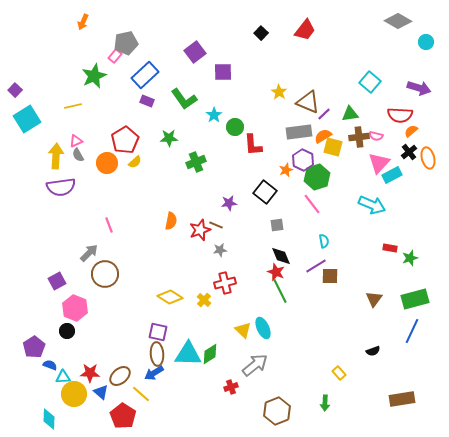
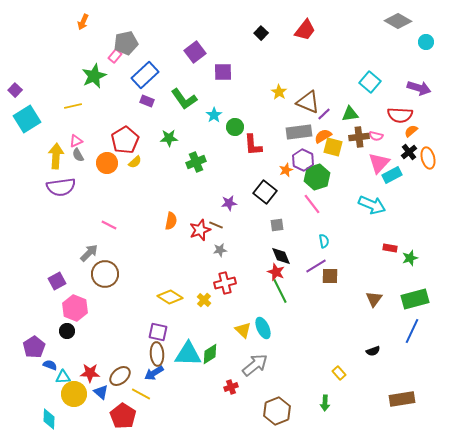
pink line at (109, 225): rotated 42 degrees counterclockwise
yellow line at (141, 394): rotated 12 degrees counterclockwise
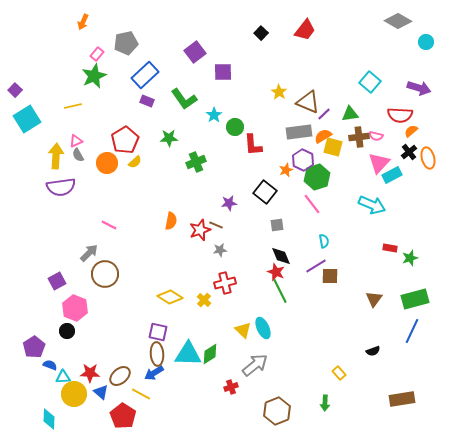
pink rectangle at (115, 56): moved 18 px left, 2 px up
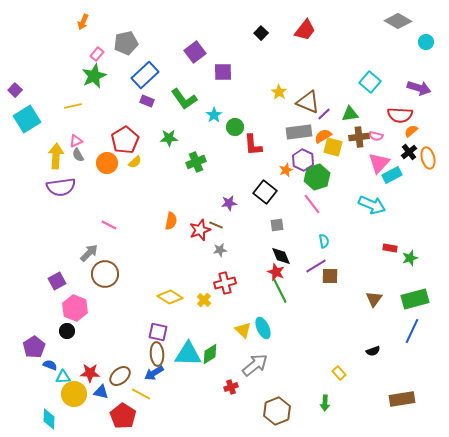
blue triangle at (101, 392): rotated 28 degrees counterclockwise
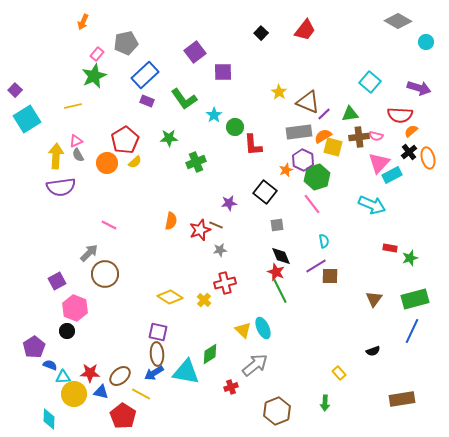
cyan triangle at (188, 354): moved 2 px left, 18 px down; rotated 8 degrees clockwise
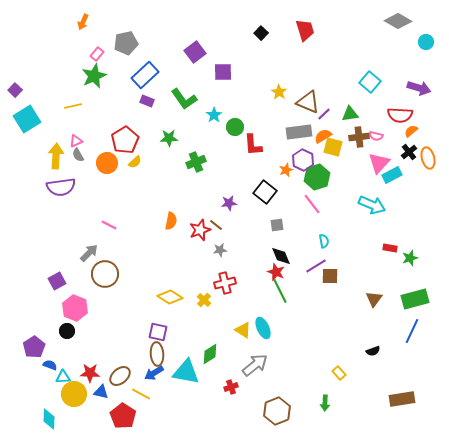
red trapezoid at (305, 30): rotated 55 degrees counterclockwise
brown line at (216, 225): rotated 16 degrees clockwise
yellow triangle at (243, 330): rotated 12 degrees counterclockwise
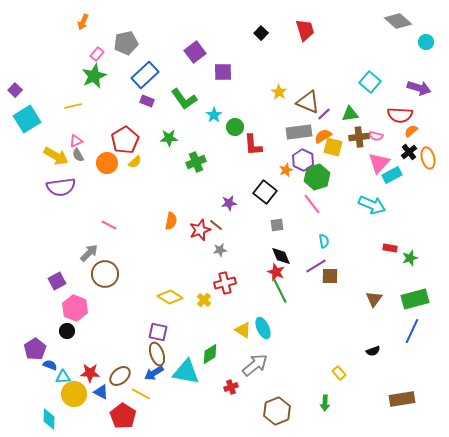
gray diamond at (398, 21): rotated 12 degrees clockwise
yellow arrow at (56, 156): rotated 115 degrees clockwise
purple pentagon at (34, 347): moved 1 px right, 2 px down
brown ellipse at (157, 354): rotated 15 degrees counterclockwise
blue triangle at (101, 392): rotated 14 degrees clockwise
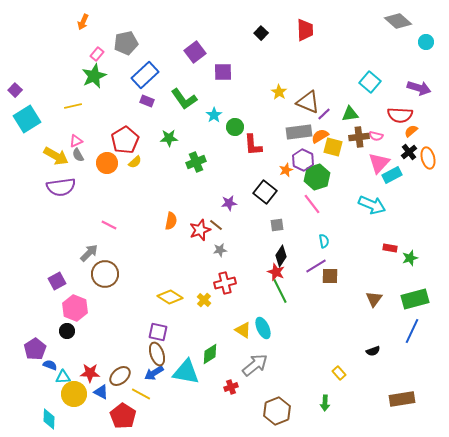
red trapezoid at (305, 30): rotated 15 degrees clockwise
orange semicircle at (323, 136): moved 3 px left
black diamond at (281, 256): rotated 55 degrees clockwise
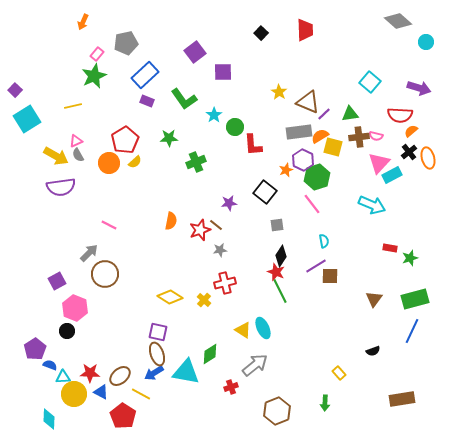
orange circle at (107, 163): moved 2 px right
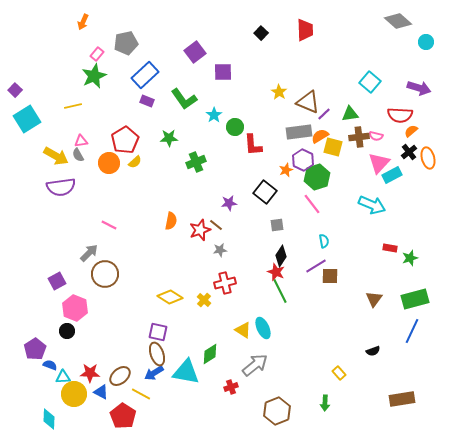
pink triangle at (76, 141): moved 5 px right; rotated 16 degrees clockwise
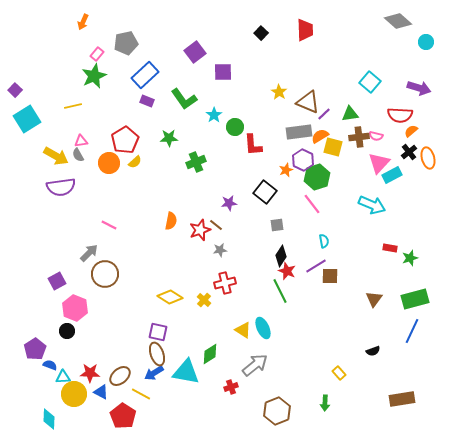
red star at (276, 272): moved 11 px right, 1 px up
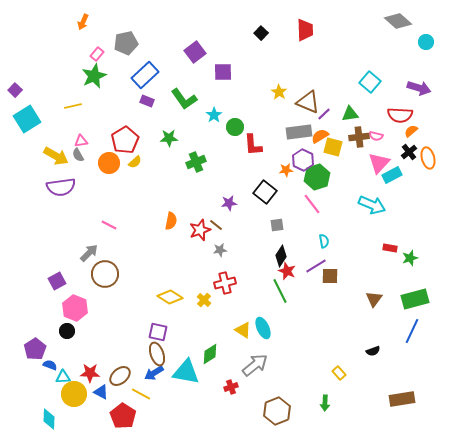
orange star at (286, 170): rotated 16 degrees clockwise
